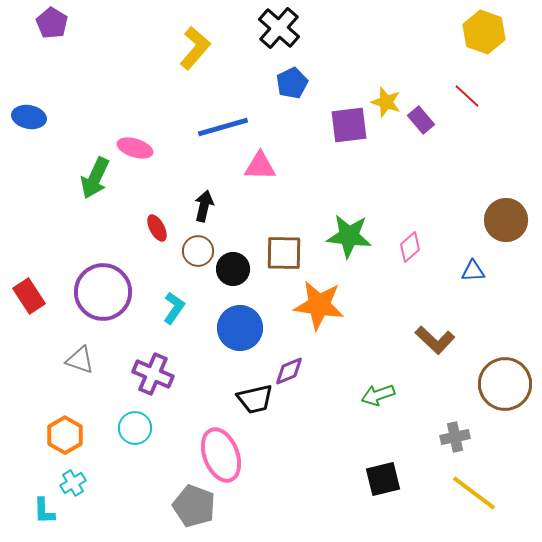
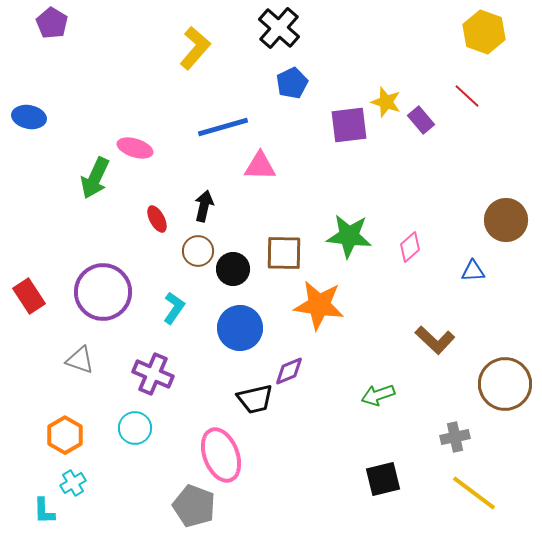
red ellipse at (157, 228): moved 9 px up
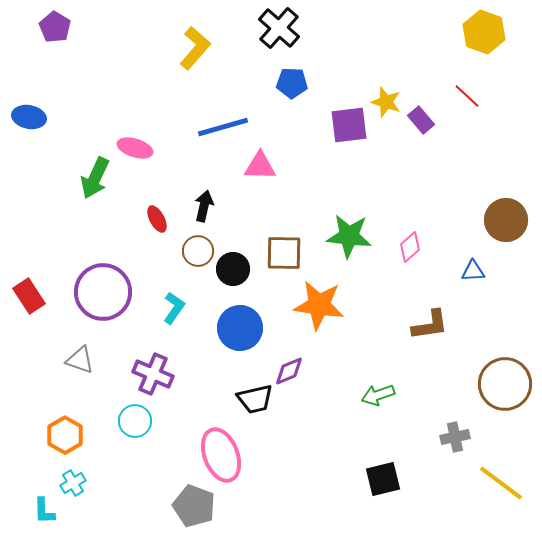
purple pentagon at (52, 23): moved 3 px right, 4 px down
blue pentagon at (292, 83): rotated 28 degrees clockwise
brown L-shape at (435, 340): moved 5 px left, 15 px up; rotated 51 degrees counterclockwise
cyan circle at (135, 428): moved 7 px up
yellow line at (474, 493): moved 27 px right, 10 px up
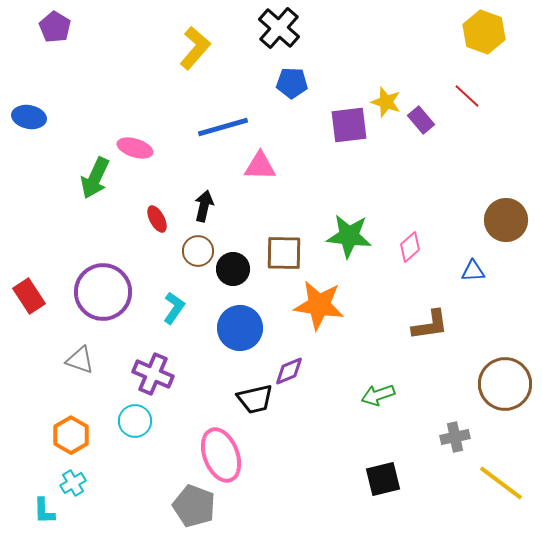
orange hexagon at (65, 435): moved 6 px right
